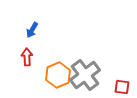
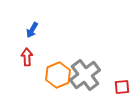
red square: rotated 14 degrees counterclockwise
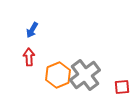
red arrow: moved 2 px right
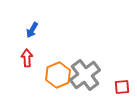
red arrow: moved 2 px left, 1 px down
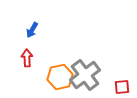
orange hexagon: moved 2 px right, 2 px down; rotated 10 degrees clockwise
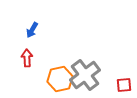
orange hexagon: moved 2 px down
red square: moved 2 px right, 2 px up
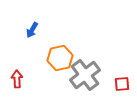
red arrow: moved 10 px left, 21 px down
orange hexagon: moved 21 px up
red square: moved 2 px left, 1 px up
